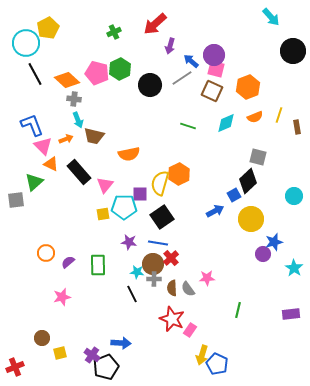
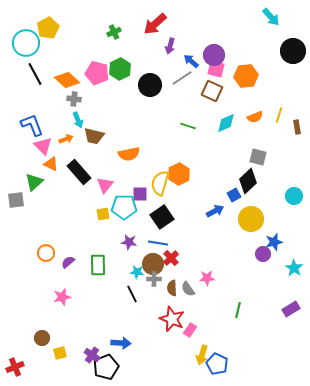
orange hexagon at (248, 87): moved 2 px left, 11 px up; rotated 15 degrees clockwise
purple rectangle at (291, 314): moved 5 px up; rotated 24 degrees counterclockwise
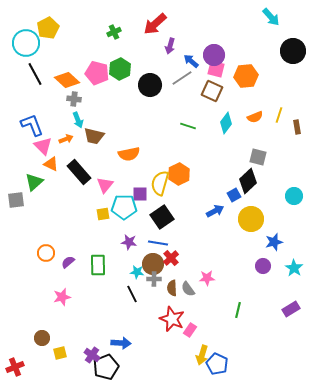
cyan diamond at (226, 123): rotated 30 degrees counterclockwise
purple circle at (263, 254): moved 12 px down
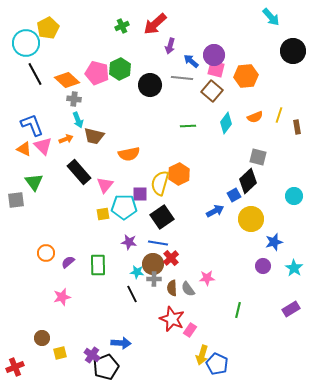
green cross at (114, 32): moved 8 px right, 6 px up
gray line at (182, 78): rotated 40 degrees clockwise
brown square at (212, 91): rotated 15 degrees clockwise
green line at (188, 126): rotated 21 degrees counterclockwise
orange triangle at (51, 164): moved 27 px left, 15 px up
green triangle at (34, 182): rotated 24 degrees counterclockwise
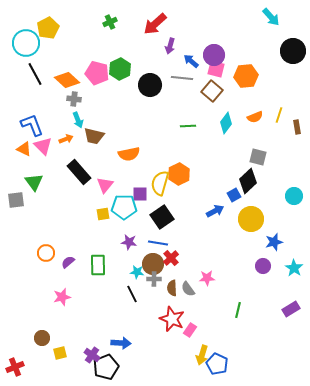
green cross at (122, 26): moved 12 px left, 4 px up
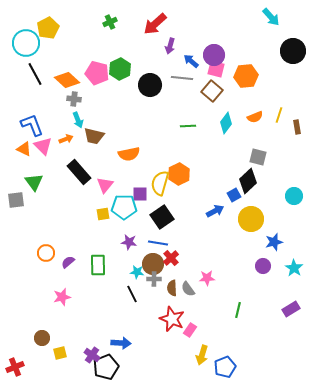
blue pentagon at (217, 364): moved 8 px right, 3 px down; rotated 25 degrees clockwise
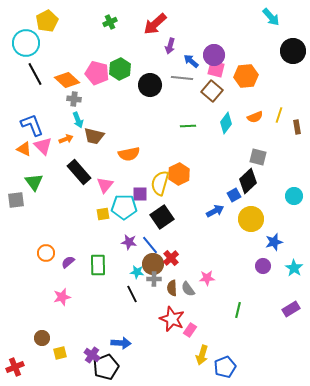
yellow pentagon at (48, 28): moved 1 px left, 7 px up
blue line at (158, 243): moved 8 px left, 2 px down; rotated 42 degrees clockwise
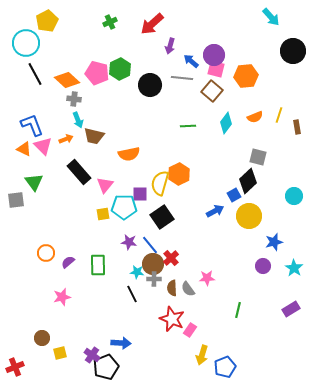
red arrow at (155, 24): moved 3 px left
yellow circle at (251, 219): moved 2 px left, 3 px up
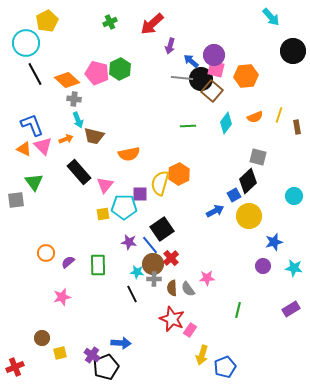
black circle at (150, 85): moved 51 px right, 6 px up
black square at (162, 217): moved 12 px down
cyan star at (294, 268): rotated 24 degrees counterclockwise
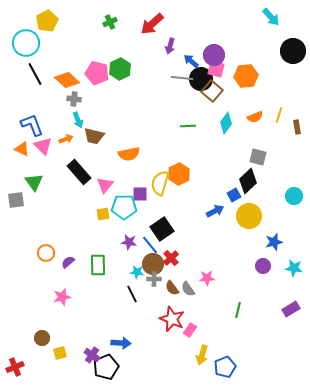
orange triangle at (24, 149): moved 2 px left
brown semicircle at (172, 288): rotated 35 degrees counterclockwise
